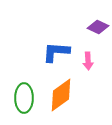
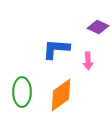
blue L-shape: moved 3 px up
green ellipse: moved 2 px left, 6 px up
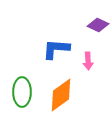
purple diamond: moved 2 px up
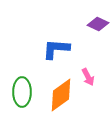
purple diamond: moved 1 px up
pink arrow: moved 16 px down; rotated 24 degrees counterclockwise
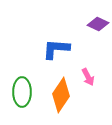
orange diamond: rotated 20 degrees counterclockwise
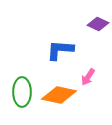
blue L-shape: moved 4 px right, 1 px down
pink arrow: rotated 60 degrees clockwise
orange diamond: moved 2 px left; rotated 68 degrees clockwise
